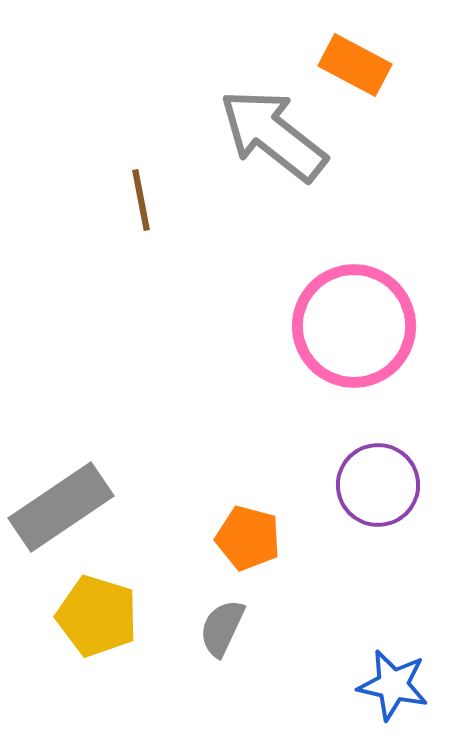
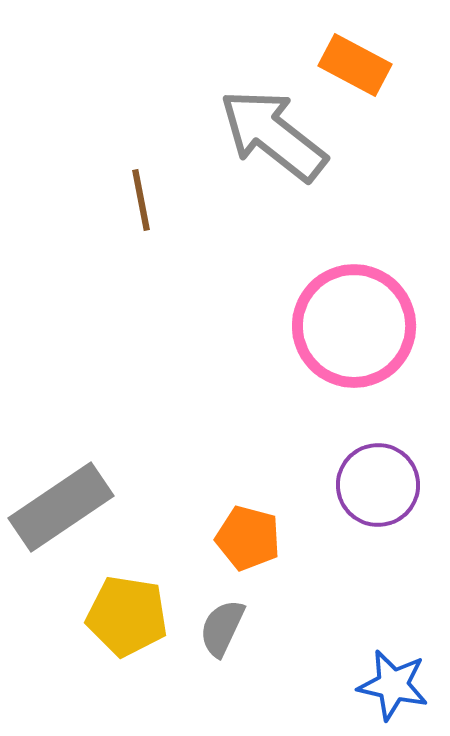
yellow pentagon: moved 30 px right; rotated 8 degrees counterclockwise
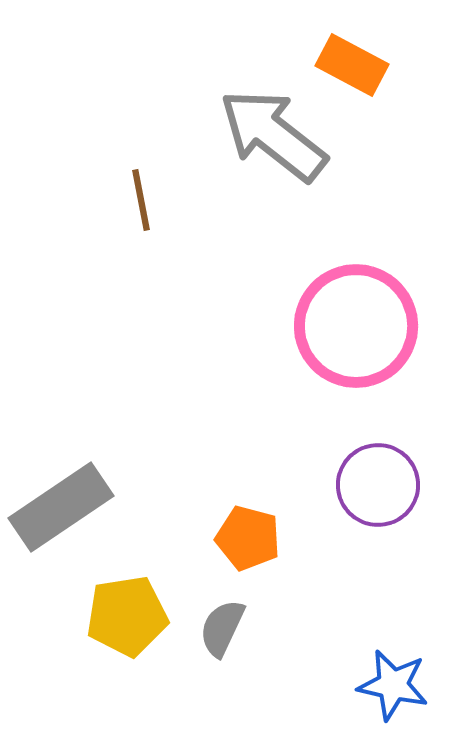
orange rectangle: moved 3 px left
pink circle: moved 2 px right
yellow pentagon: rotated 18 degrees counterclockwise
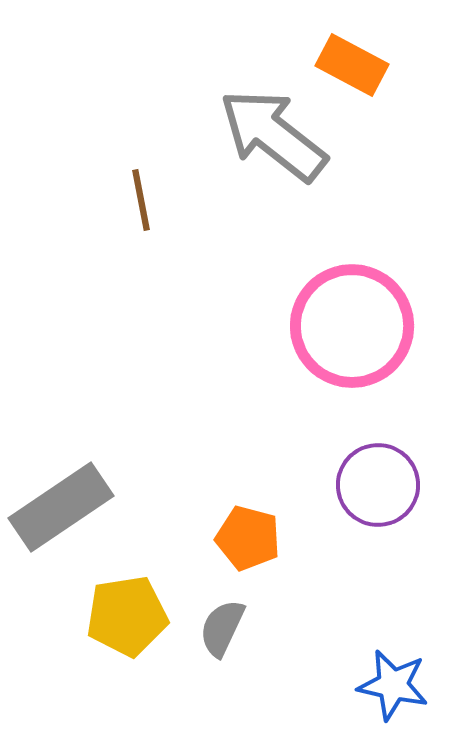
pink circle: moved 4 px left
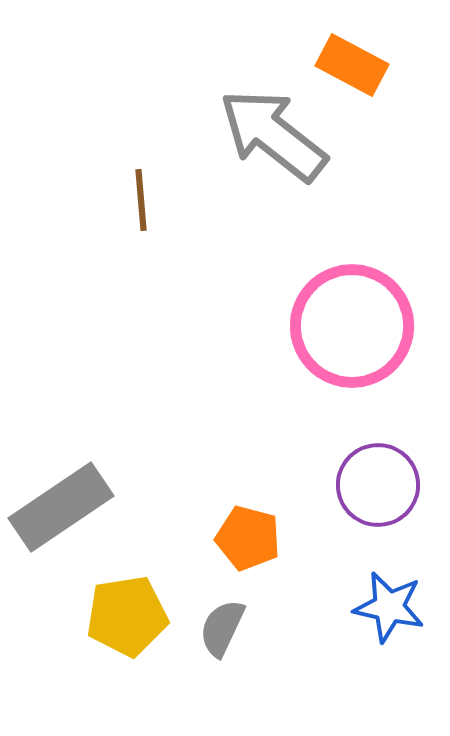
brown line: rotated 6 degrees clockwise
blue star: moved 4 px left, 78 px up
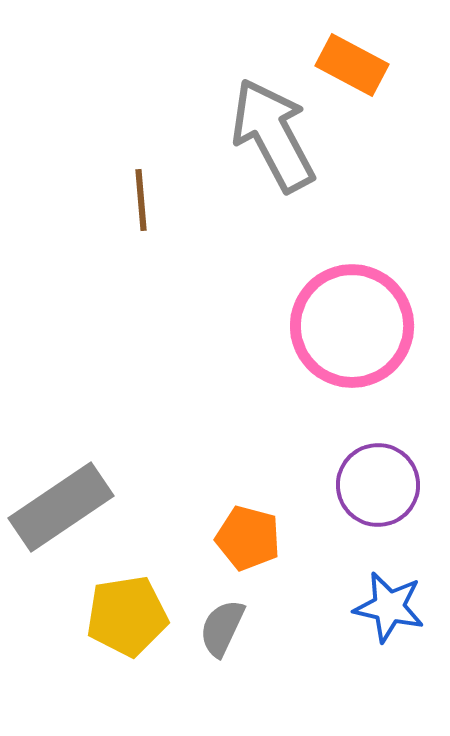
gray arrow: rotated 24 degrees clockwise
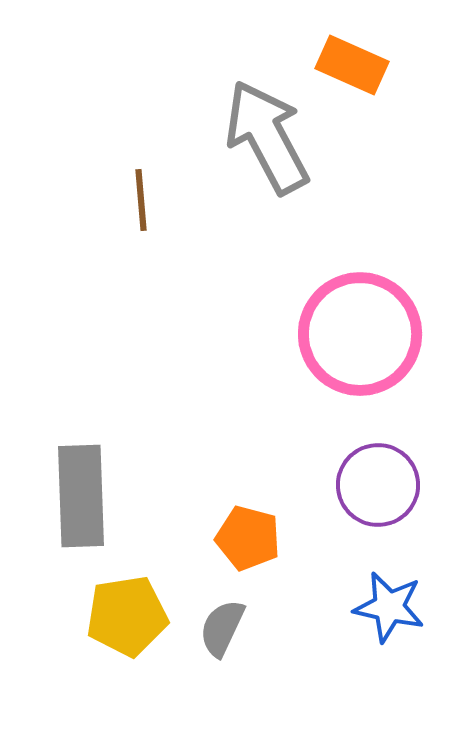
orange rectangle: rotated 4 degrees counterclockwise
gray arrow: moved 6 px left, 2 px down
pink circle: moved 8 px right, 8 px down
gray rectangle: moved 20 px right, 11 px up; rotated 58 degrees counterclockwise
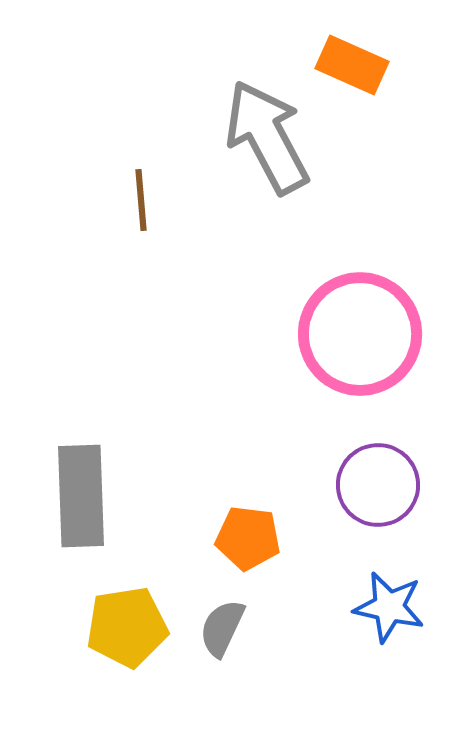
orange pentagon: rotated 8 degrees counterclockwise
yellow pentagon: moved 11 px down
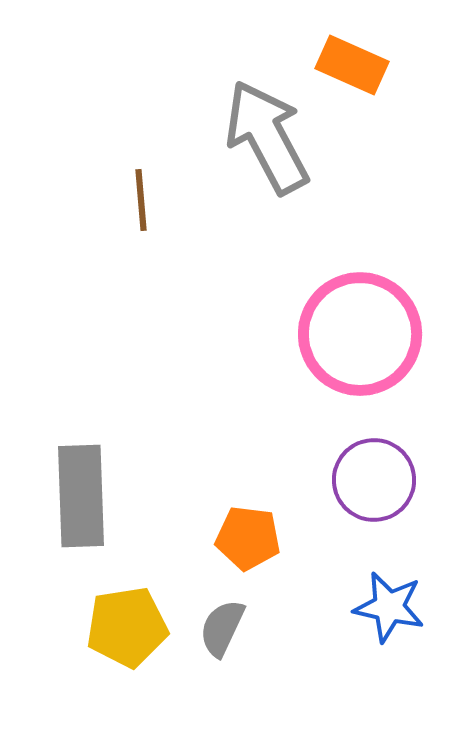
purple circle: moved 4 px left, 5 px up
